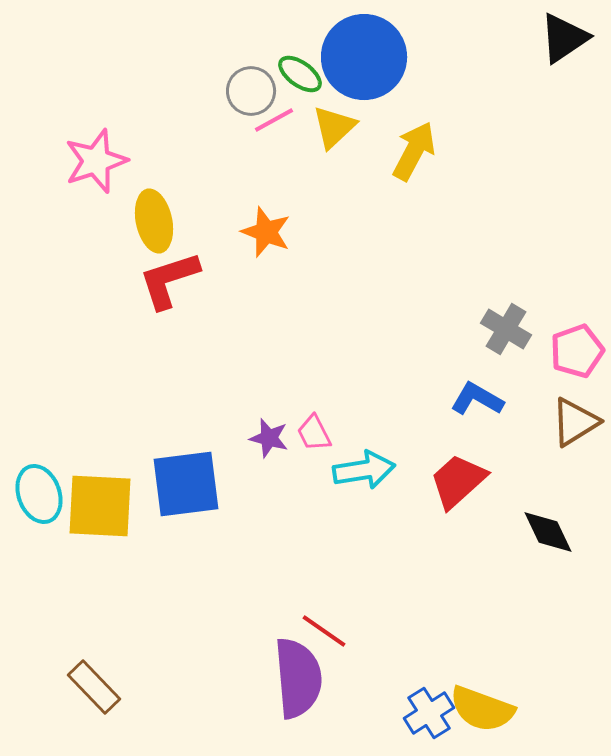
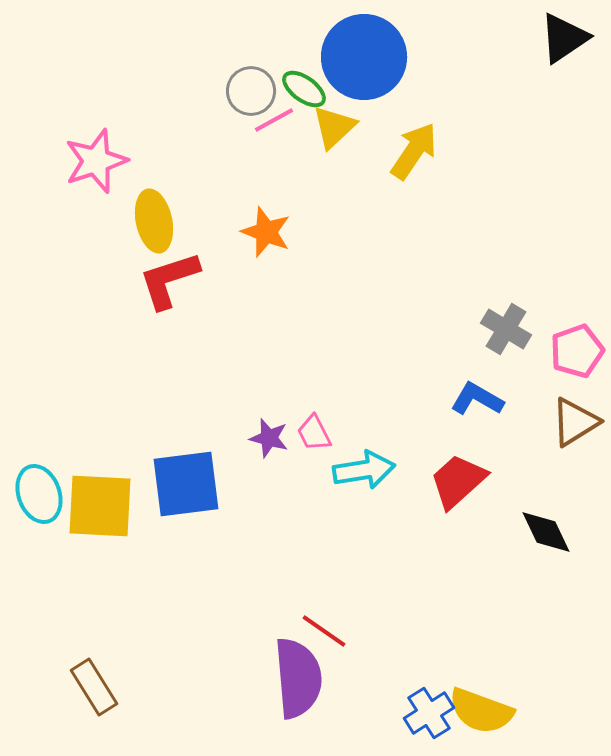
green ellipse: moved 4 px right, 15 px down
yellow arrow: rotated 6 degrees clockwise
black diamond: moved 2 px left
brown rectangle: rotated 12 degrees clockwise
yellow semicircle: moved 1 px left, 2 px down
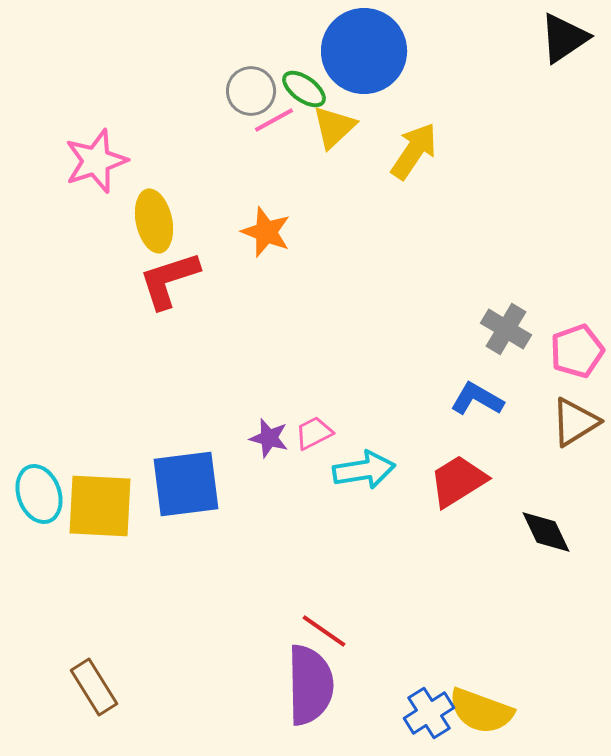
blue circle: moved 6 px up
pink trapezoid: rotated 90 degrees clockwise
red trapezoid: rotated 10 degrees clockwise
purple semicircle: moved 12 px right, 7 px down; rotated 4 degrees clockwise
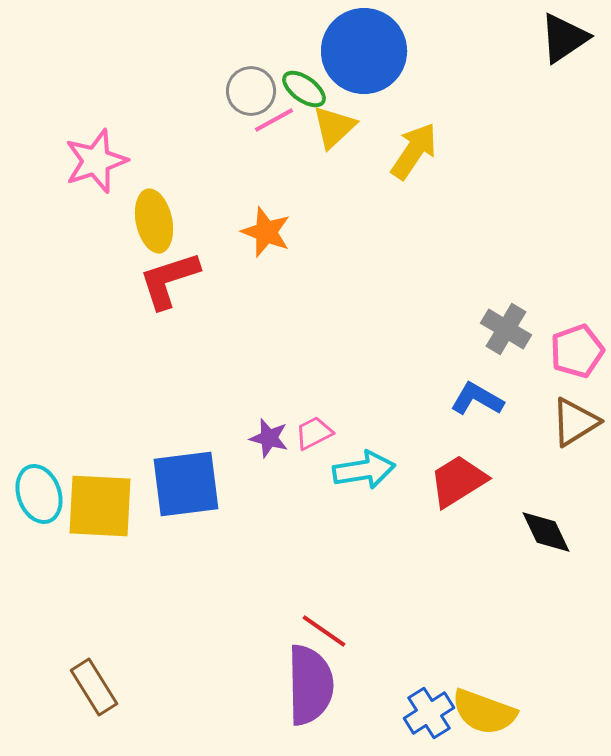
yellow semicircle: moved 3 px right, 1 px down
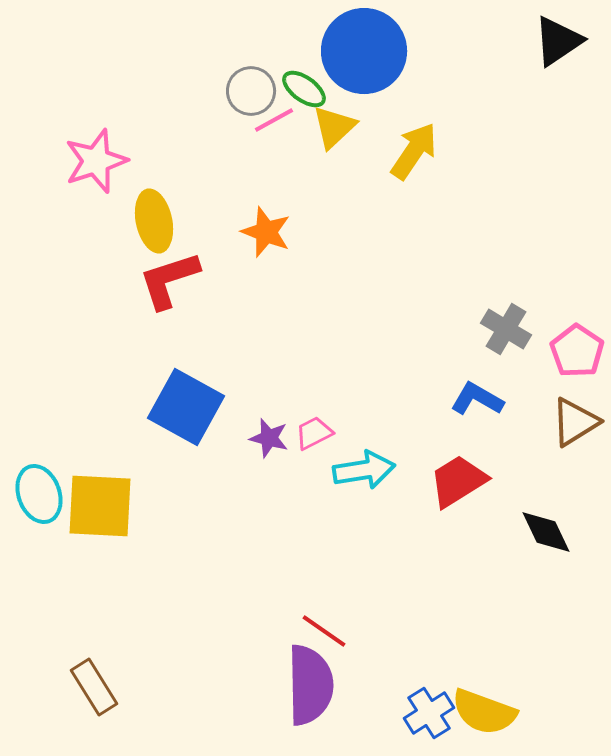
black triangle: moved 6 px left, 3 px down
pink pentagon: rotated 18 degrees counterclockwise
blue square: moved 77 px up; rotated 36 degrees clockwise
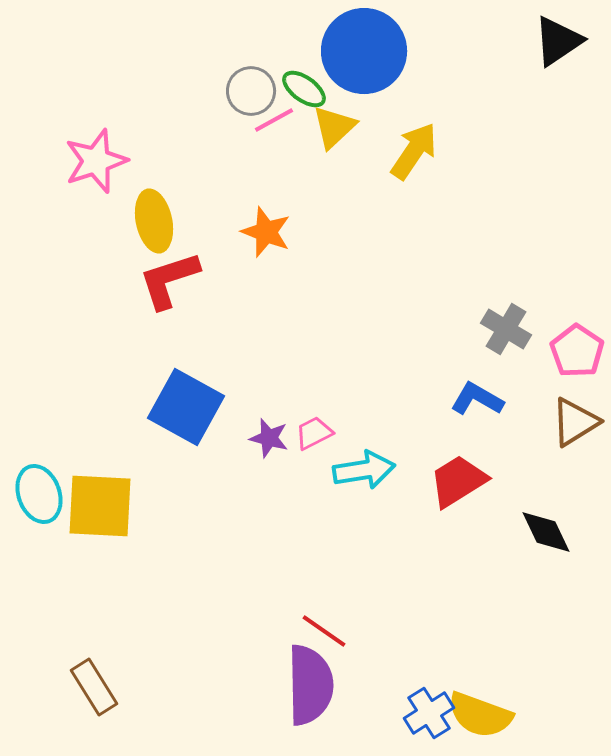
yellow semicircle: moved 4 px left, 3 px down
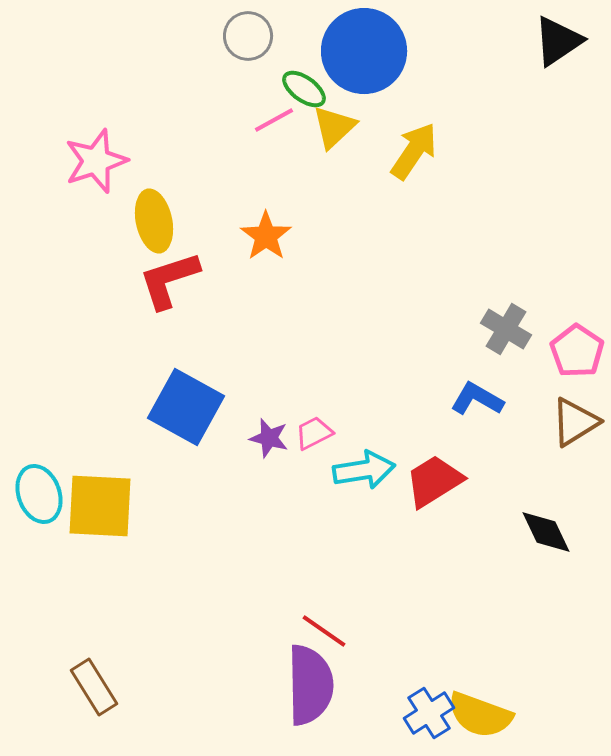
gray circle: moved 3 px left, 55 px up
orange star: moved 4 px down; rotated 15 degrees clockwise
red trapezoid: moved 24 px left
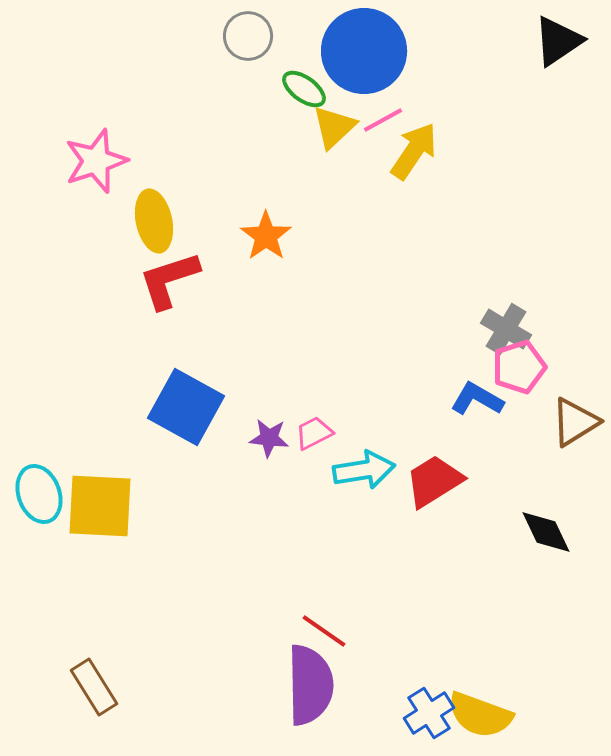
pink line: moved 109 px right
pink pentagon: moved 58 px left, 16 px down; rotated 20 degrees clockwise
purple star: rotated 9 degrees counterclockwise
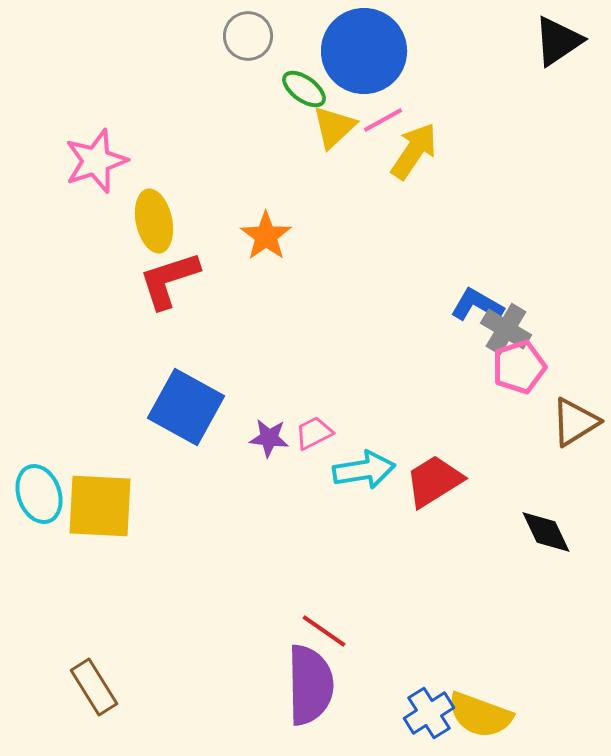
blue L-shape: moved 94 px up
